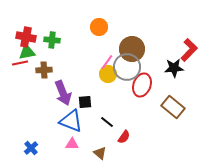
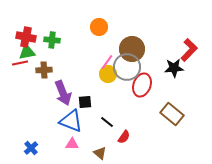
brown rectangle: moved 1 px left, 7 px down
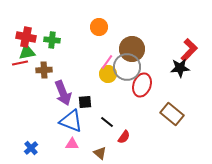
black star: moved 6 px right
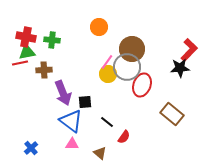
blue triangle: rotated 15 degrees clockwise
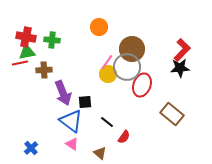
red L-shape: moved 7 px left
pink triangle: rotated 32 degrees clockwise
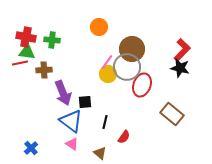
green triangle: rotated 18 degrees clockwise
black star: rotated 18 degrees clockwise
black line: moved 2 px left; rotated 64 degrees clockwise
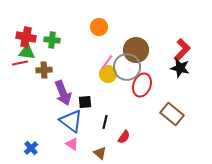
brown circle: moved 4 px right, 1 px down
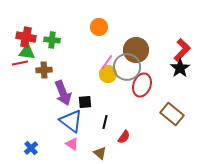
black star: rotated 24 degrees clockwise
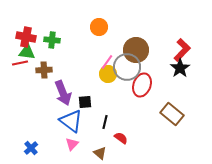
red semicircle: moved 3 px left, 1 px down; rotated 88 degrees counterclockwise
pink triangle: rotated 40 degrees clockwise
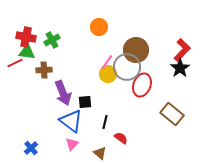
green cross: rotated 35 degrees counterclockwise
red line: moved 5 px left; rotated 14 degrees counterclockwise
